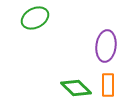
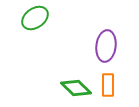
green ellipse: rotated 8 degrees counterclockwise
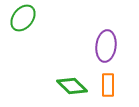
green ellipse: moved 12 px left; rotated 16 degrees counterclockwise
green diamond: moved 4 px left, 2 px up
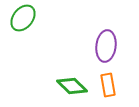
orange rectangle: rotated 10 degrees counterclockwise
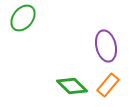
purple ellipse: rotated 20 degrees counterclockwise
orange rectangle: rotated 50 degrees clockwise
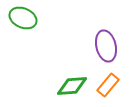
green ellipse: rotated 76 degrees clockwise
green diamond: rotated 48 degrees counterclockwise
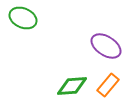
purple ellipse: rotated 44 degrees counterclockwise
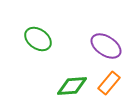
green ellipse: moved 15 px right, 21 px down; rotated 12 degrees clockwise
orange rectangle: moved 1 px right, 2 px up
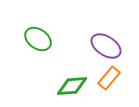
orange rectangle: moved 5 px up
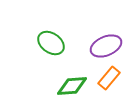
green ellipse: moved 13 px right, 4 px down
purple ellipse: rotated 56 degrees counterclockwise
